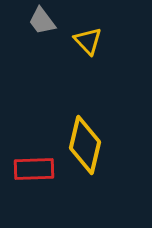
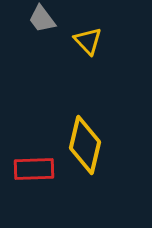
gray trapezoid: moved 2 px up
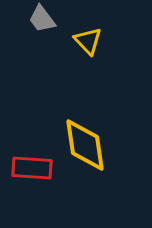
yellow diamond: rotated 22 degrees counterclockwise
red rectangle: moved 2 px left, 1 px up; rotated 6 degrees clockwise
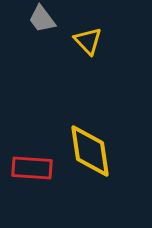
yellow diamond: moved 5 px right, 6 px down
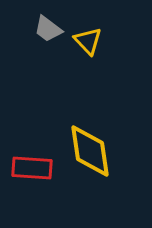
gray trapezoid: moved 6 px right, 10 px down; rotated 16 degrees counterclockwise
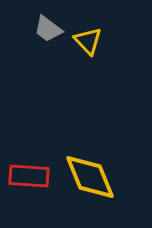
yellow diamond: moved 26 px down; rotated 14 degrees counterclockwise
red rectangle: moved 3 px left, 8 px down
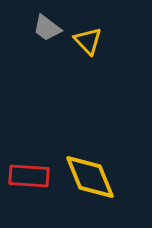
gray trapezoid: moved 1 px left, 1 px up
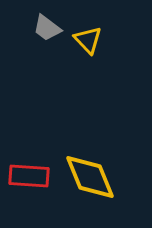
yellow triangle: moved 1 px up
